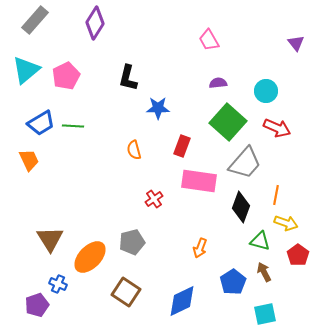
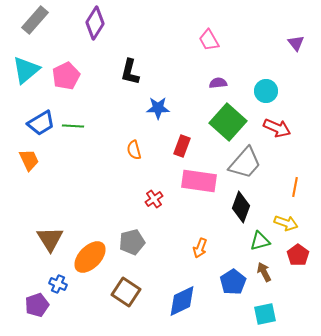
black L-shape: moved 2 px right, 6 px up
orange line: moved 19 px right, 8 px up
green triangle: rotated 30 degrees counterclockwise
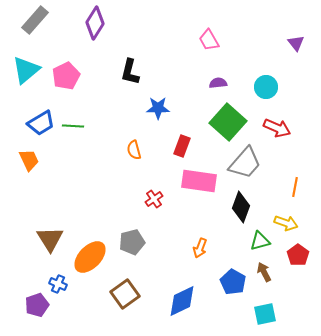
cyan circle: moved 4 px up
blue pentagon: rotated 10 degrees counterclockwise
brown square: moved 1 px left, 2 px down; rotated 20 degrees clockwise
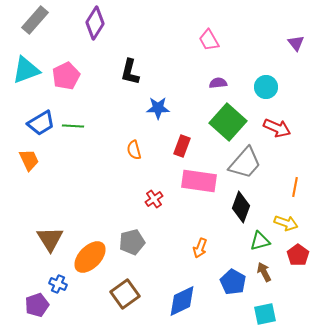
cyan triangle: rotated 20 degrees clockwise
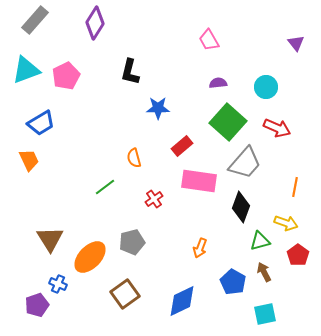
green line: moved 32 px right, 61 px down; rotated 40 degrees counterclockwise
red rectangle: rotated 30 degrees clockwise
orange semicircle: moved 8 px down
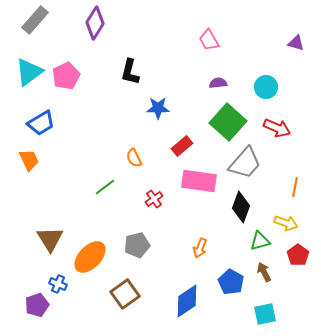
purple triangle: rotated 36 degrees counterclockwise
cyan triangle: moved 3 px right, 2 px down; rotated 16 degrees counterclockwise
orange semicircle: rotated 12 degrees counterclockwise
gray pentagon: moved 5 px right, 3 px down
blue pentagon: moved 2 px left
blue diamond: moved 5 px right; rotated 8 degrees counterclockwise
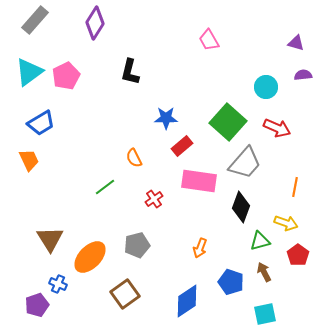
purple semicircle: moved 85 px right, 8 px up
blue star: moved 8 px right, 10 px down
blue pentagon: rotated 10 degrees counterclockwise
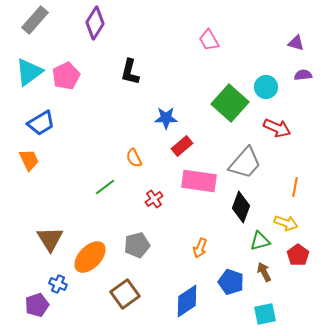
green square: moved 2 px right, 19 px up
